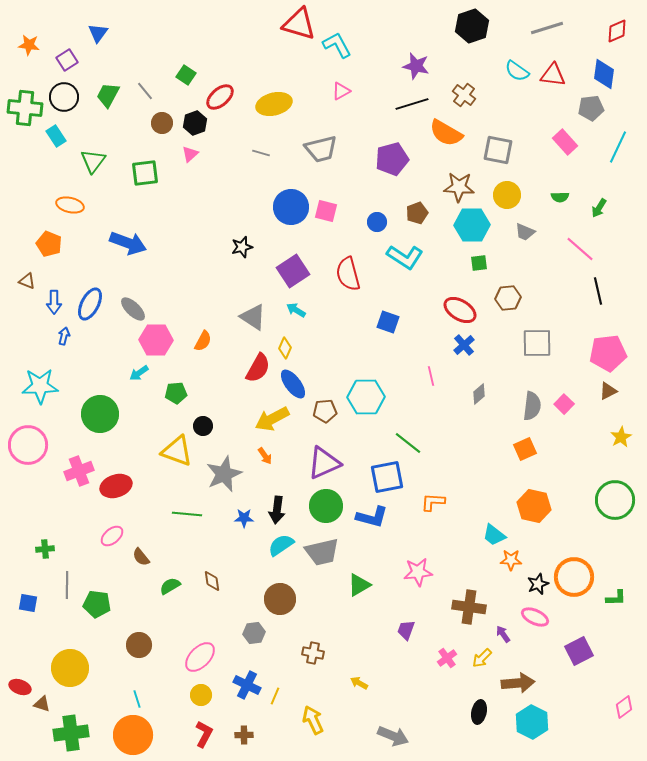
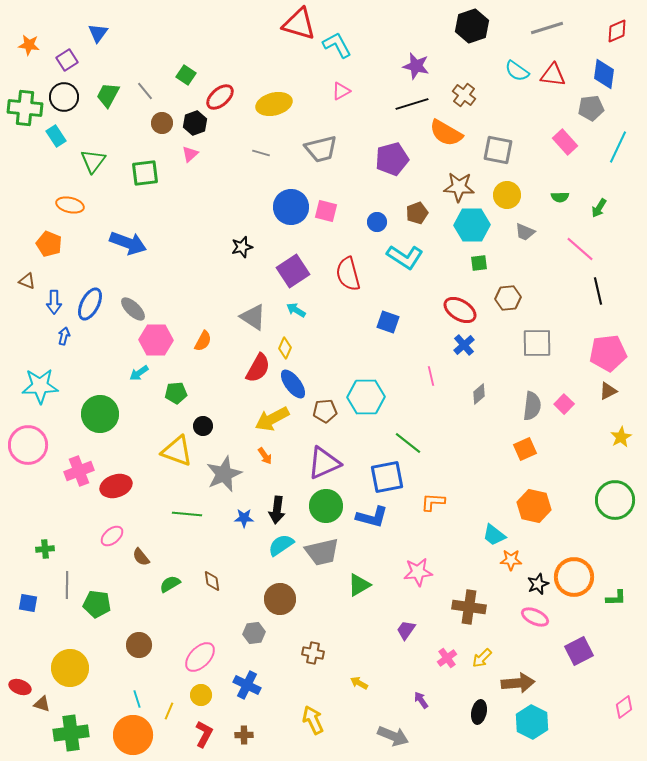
green semicircle at (170, 586): moved 2 px up
purple trapezoid at (406, 630): rotated 15 degrees clockwise
purple arrow at (503, 634): moved 82 px left, 66 px down
yellow line at (275, 696): moved 106 px left, 15 px down
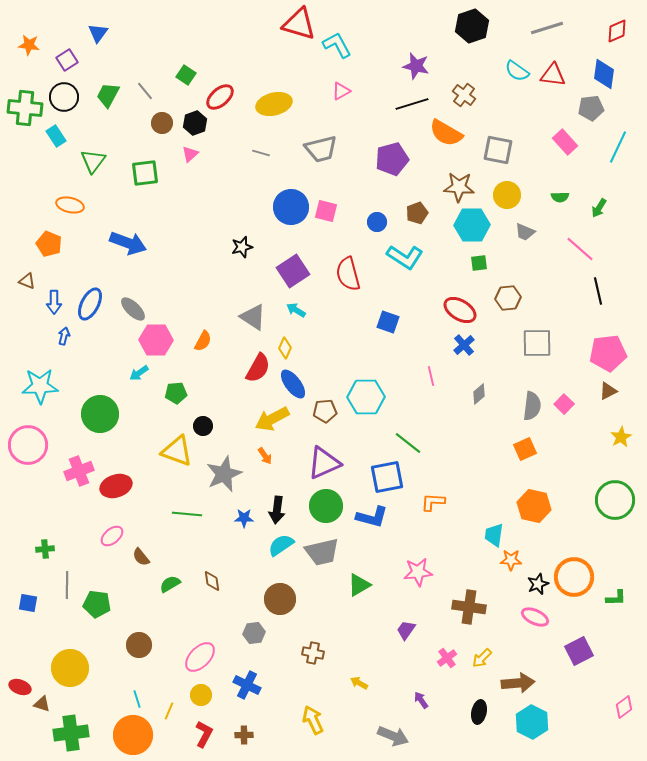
cyan trapezoid at (494, 535): rotated 60 degrees clockwise
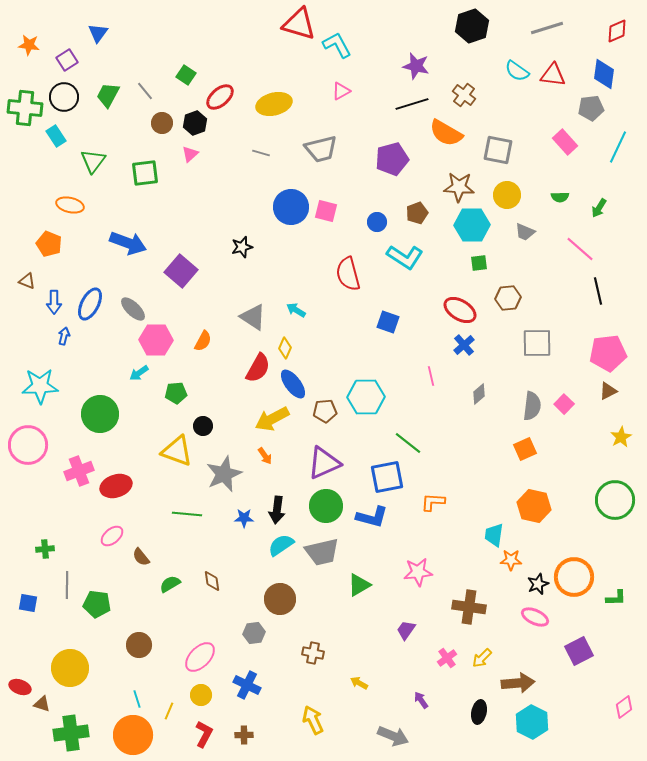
purple square at (293, 271): moved 112 px left; rotated 16 degrees counterclockwise
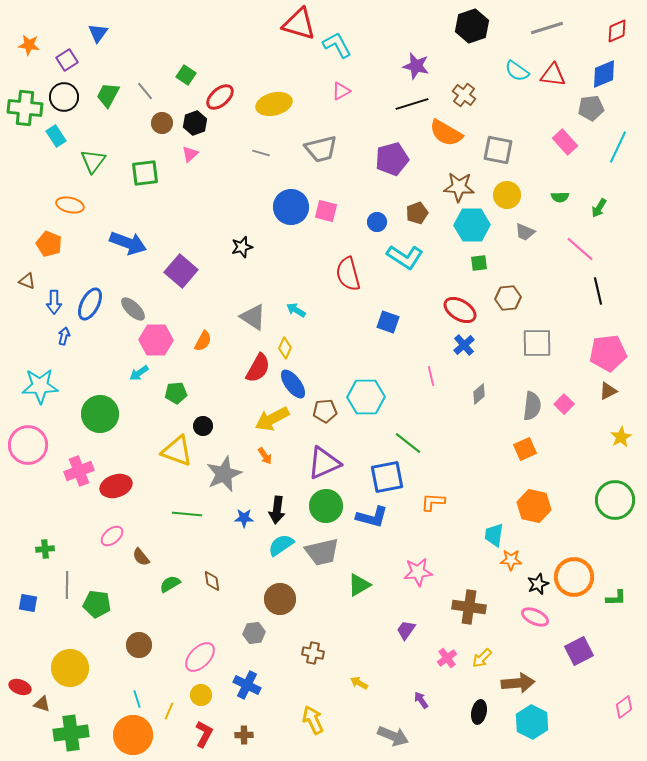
blue diamond at (604, 74): rotated 60 degrees clockwise
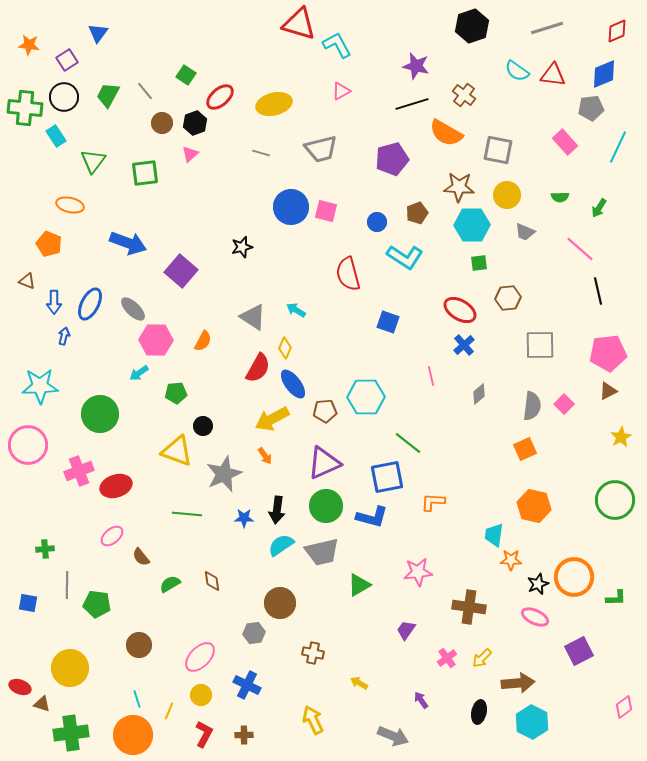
gray square at (537, 343): moved 3 px right, 2 px down
brown circle at (280, 599): moved 4 px down
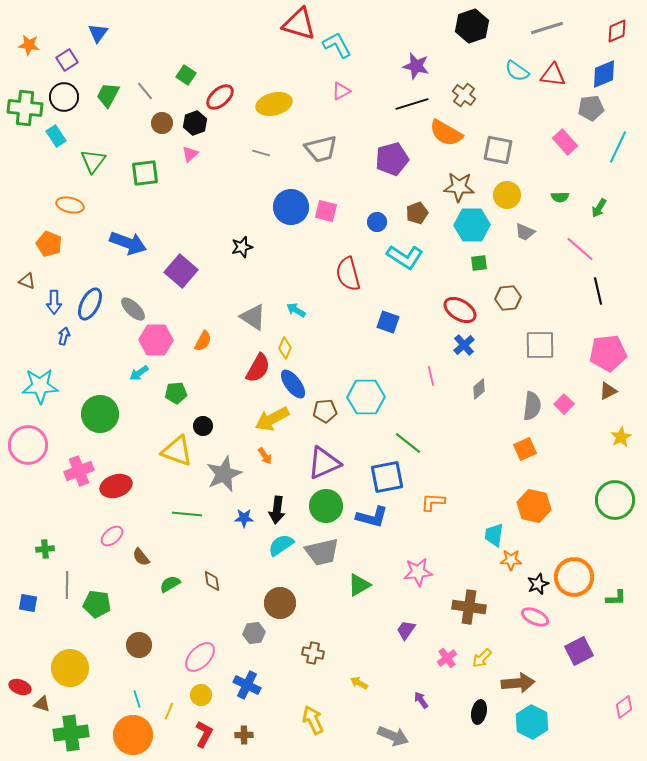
gray diamond at (479, 394): moved 5 px up
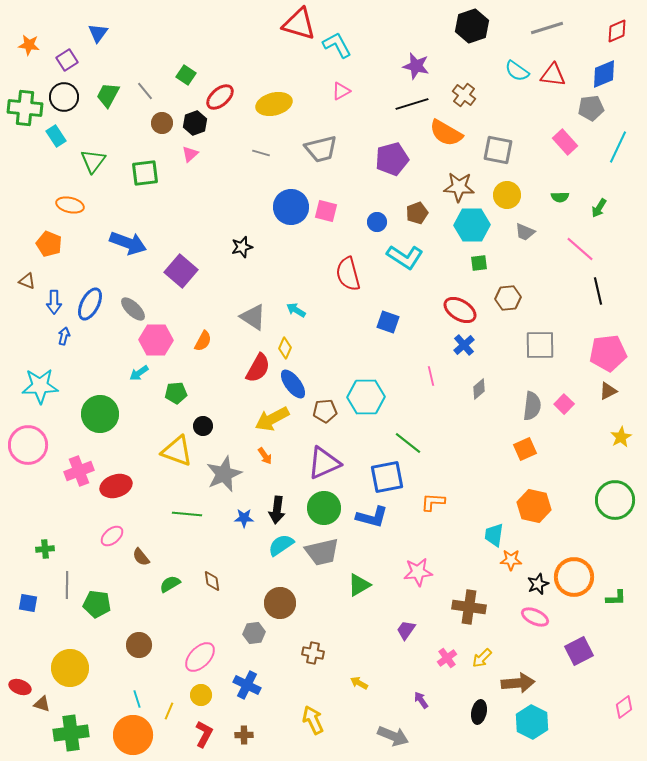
green circle at (326, 506): moved 2 px left, 2 px down
